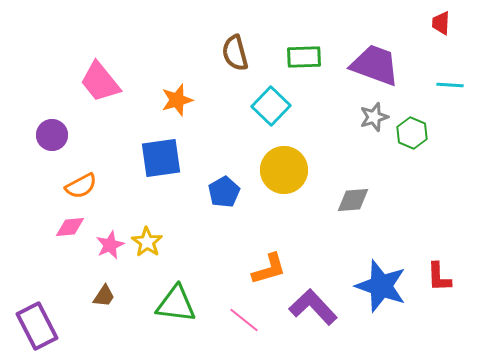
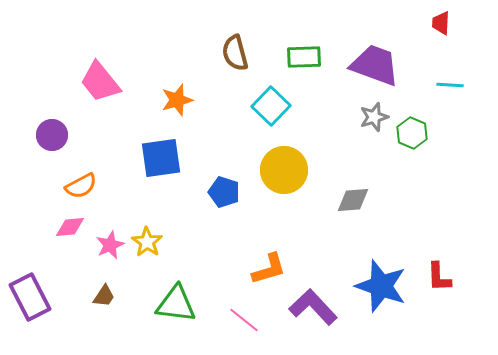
blue pentagon: rotated 24 degrees counterclockwise
purple rectangle: moved 7 px left, 29 px up
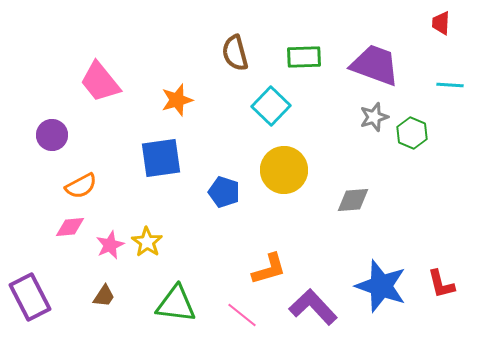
red L-shape: moved 2 px right, 7 px down; rotated 12 degrees counterclockwise
pink line: moved 2 px left, 5 px up
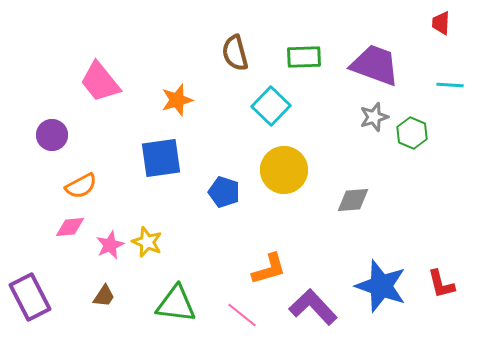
yellow star: rotated 12 degrees counterclockwise
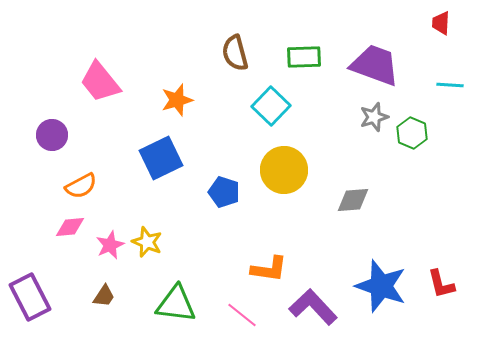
blue square: rotated 18 degrees counterclockwise
orange L-shape: rotated 24 degrees clockwise
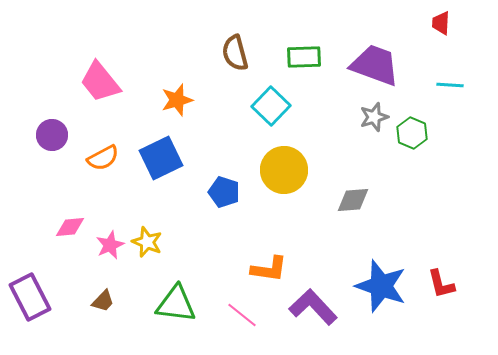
orange semicircle: moved 22 px right, 28 px up
brown trapezoid: moved 1 px left, 5 px down; rotated 10 degrees clockwise
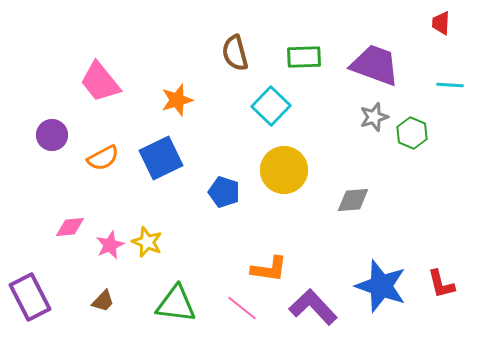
pink line: moved 7 px up
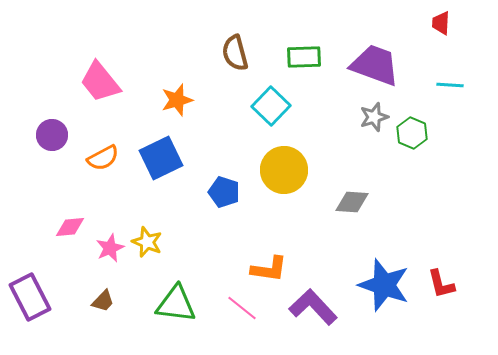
gray diamond: moved 1 px left, 2 px down; rotated 8 degrees clockwise
pink star: moved 3 px down
blue star: moved 3 px right, 1 px up
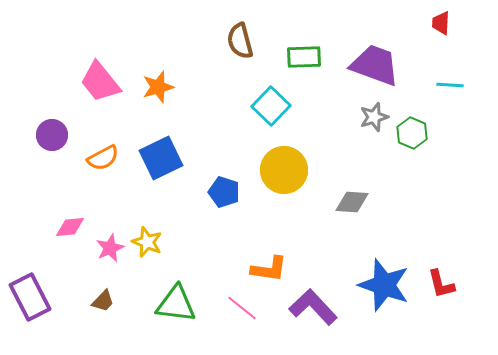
brown semicircle: moved 5 px right, 12 px up
orange star: moved 19 px left, 13 px up
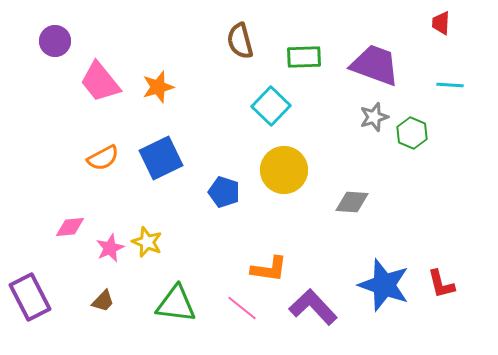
purple circle: moved 3 px right, 94 px up
